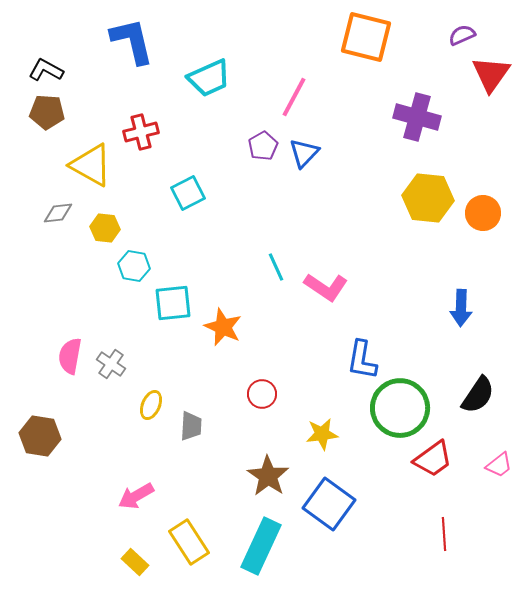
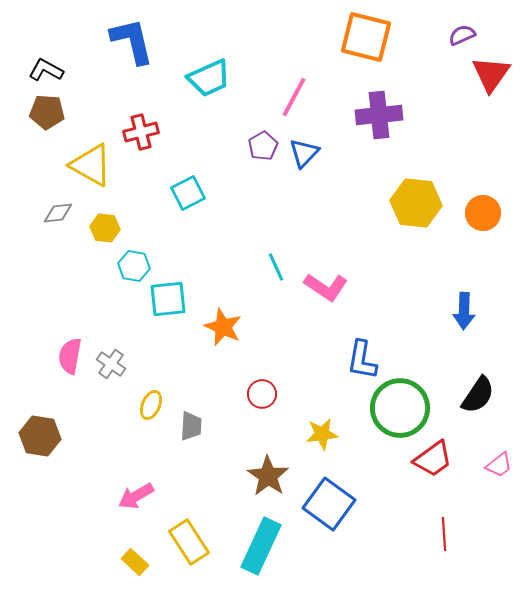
purple cross at (417, 117): moved 38 px left, 2 px up; rotated 21 degrees counterclockwise
yellow hexagon at (428, 198): moved 12 px left, 5 px down
cyan square at (173, 303): moved 5 px left, 4 px up
blue arrow at (461, 308): moved 3 px right, 3 px down
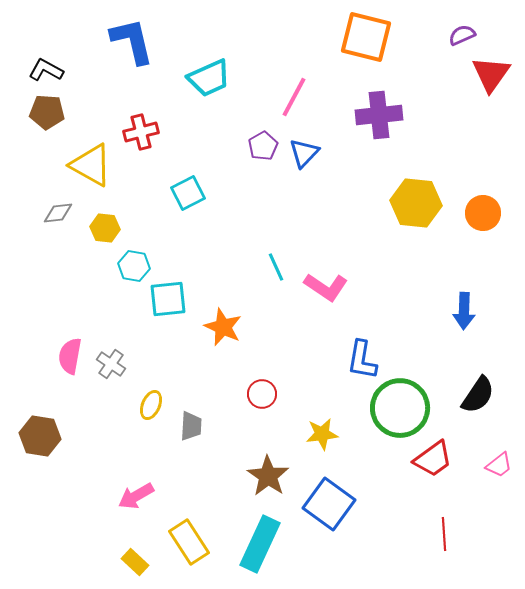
cyan rectangle at (261, 546): moved 1 px left, 2 px up
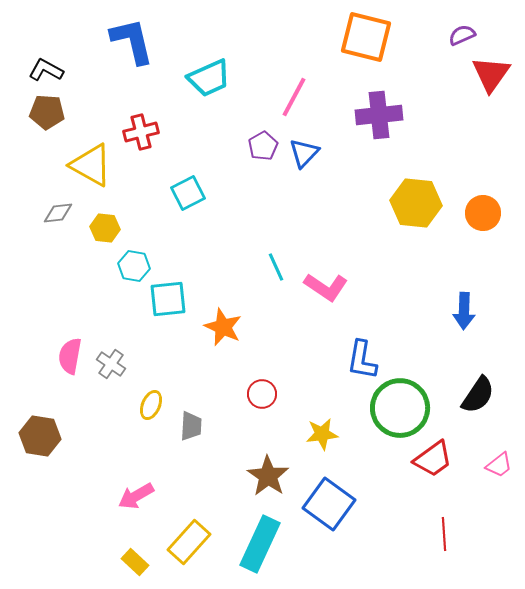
yellow rectangle at (189, 542): rotated 75 degrees clockwise
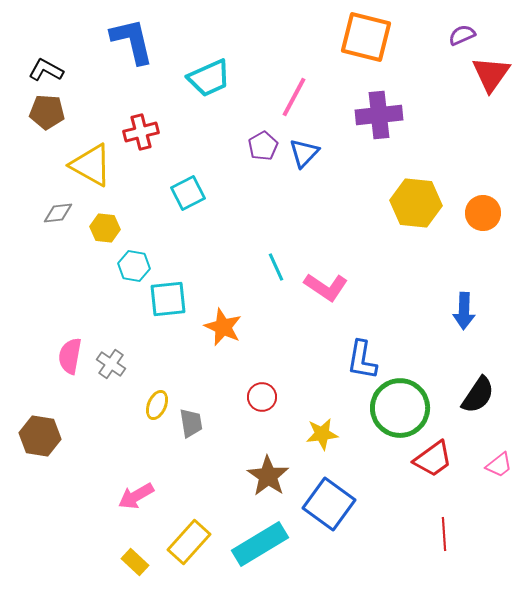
red circle at (262, 394): moved 3 px down
yellow ellipse at (151, 405): moved 6 px right
gray trapezoid at (191, 426): moved 3 px up; rotated 12 degrees counterclockwise
cyan rectangle at (260, 544): rotated 34 degrees clockwise
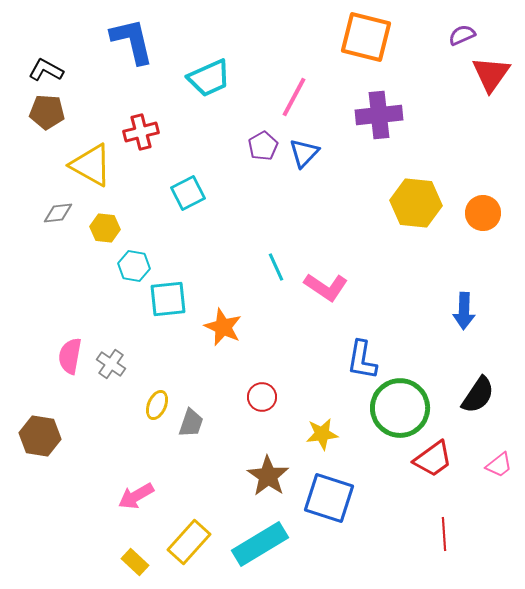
gray trapezoid at (191, 423): rotated 28 degrees clockwise
blue square at (329, 504): moved 6 px up; rotated 18 degrees counterclockwise
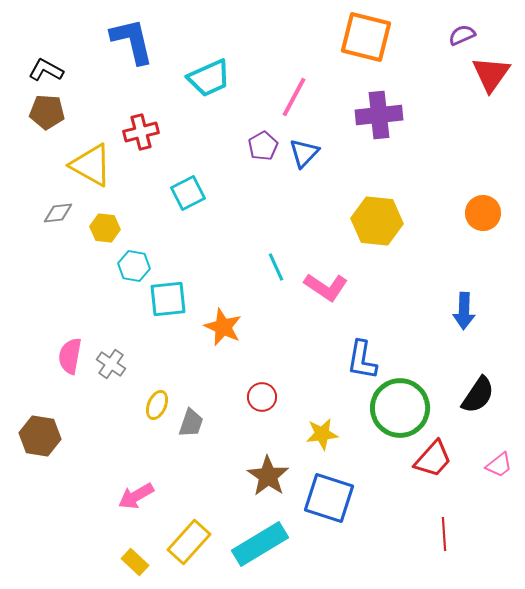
yellow hexagon at (416, 203): moved 39 px left, 18 px down
red trapezoid at (433, 459): rotated 12 degrees counterclockwise
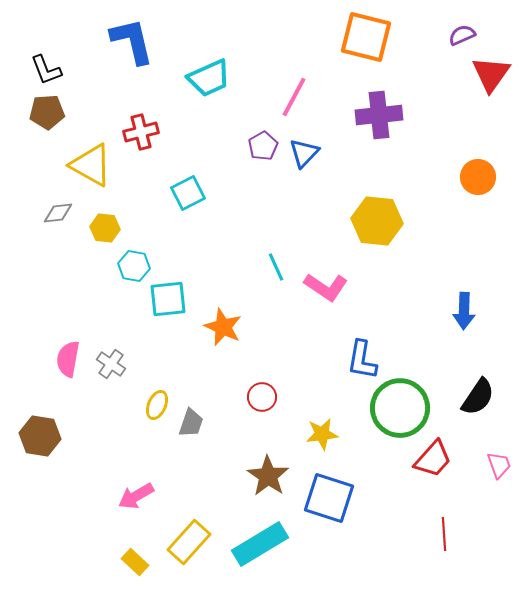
black L-shape at (46, 70): rotated 140 degrees counterclockwise
brown pentagon at (47, 112): rotated 8 degrees counterclockwise
orange circle at (483, 213): moved 5 px left, 36 px up
pink semicircle at (70, 356): moved 2 px left, 3 px down
black semicircle at (478, 395): moved 2 px down
pink trapezoid at (499, 465): rotated 72 degrees counterclockwise
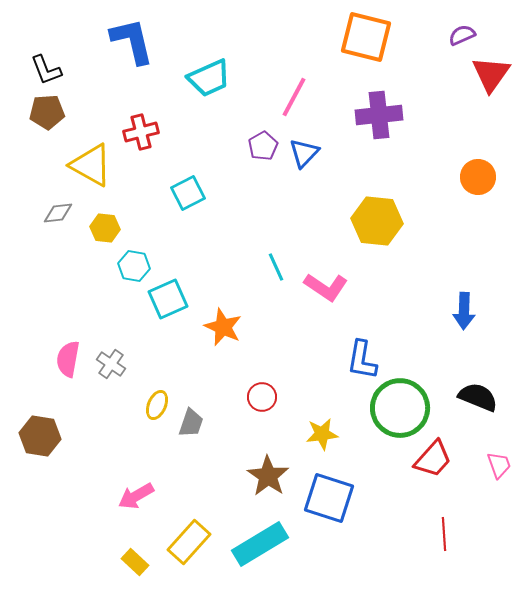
cyan square at (168, 299): rotated 18 degrees counterclockwise
black semicircle at (478, 397): rotated 102 degrees counterclockwise
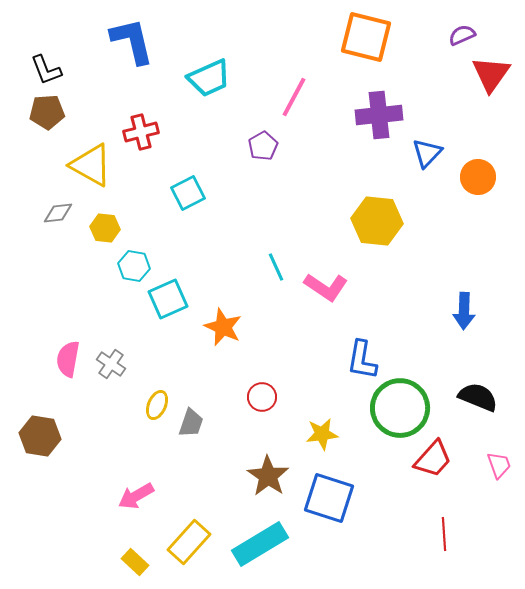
blue triangle at (304, 153): moved 123 px right
